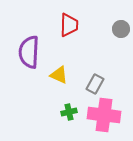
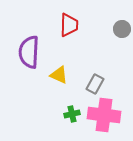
gray circle: moved 1 px right
green cross: moved 3 px right, 2 px down
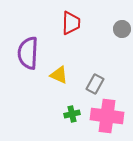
red trapezoid: moved 2 px right, 2 px up
purple semicircle: moved 1 px left, 1 px down
pink cross: moved 3 px right, 1 px down
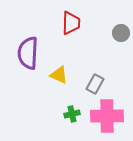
gray circle: moved 1 px left, 4 px down
pink cross: rotated 8 degrees counterclockwise
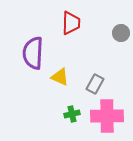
purple semicircle: moved 5 px right
yellow triangle: moved 1 px right, 2 px down
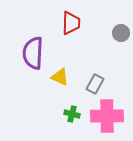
green cross: rotated 28 degrees clockwise
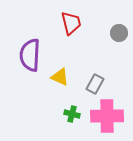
red trapezoid: rotated 15 degrees counterclockwise
gray circle: moved 2 px left
purple semicircle: moved 3 px left, 2 px down
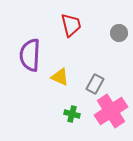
red trapezoid: moved 2 px down
pink cross: moved 4 px right, 5 px up; rotated 32 degrees counterclockwise
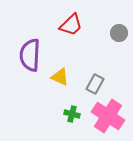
red trapezoid: rotated 60 degrees clockwise
pink cross: moved 3 px left, 5 px down; rotated 24 degrees counterclockwise
